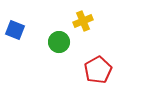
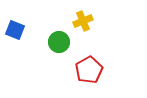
red pentagon: moved 9 px left
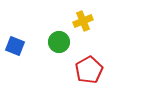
blue square: moved 16 px down
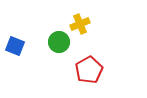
yellow cross: moved 3 px left, 3 px down
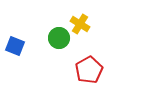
yellow cross: rotated 36 degrees counterclockwise
green circle: moved 4 px up
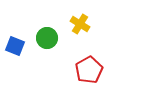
green circle: moved 12 px left
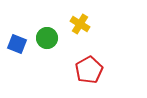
blue square: moved 2 px right, 2 px up
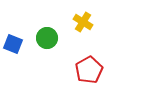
yellow cross: moved 3 px right, 2 px up
blue square: moved 4 px left
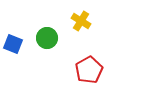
yellow cross: moved 2 px left, 1 px up
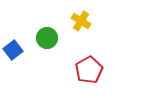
blue square: moved 6 px down; rotated 30 degrees clockwise
